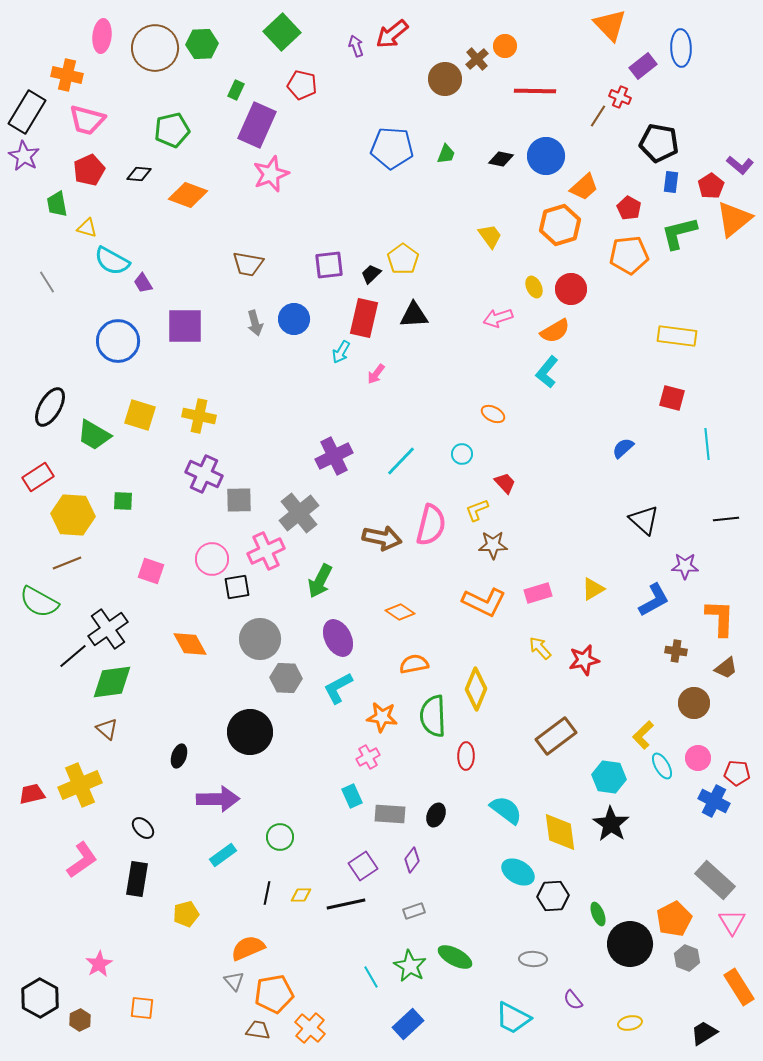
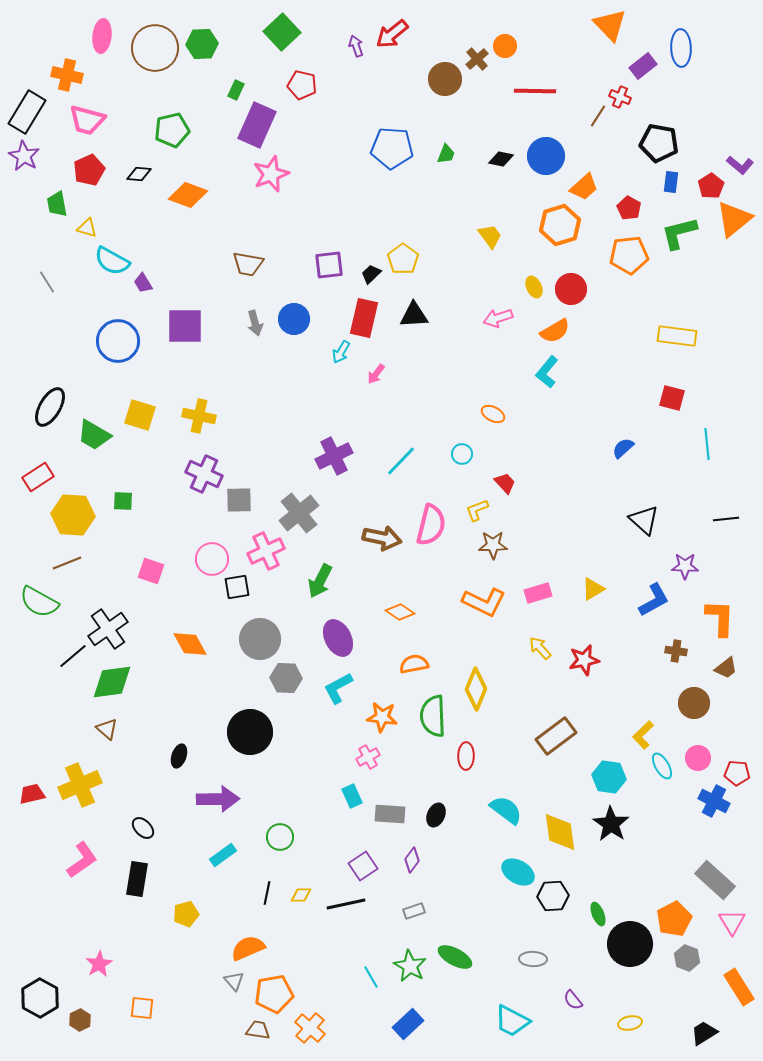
cyan trapezoid at (513, 1018): moved 1 px left, 3 px down
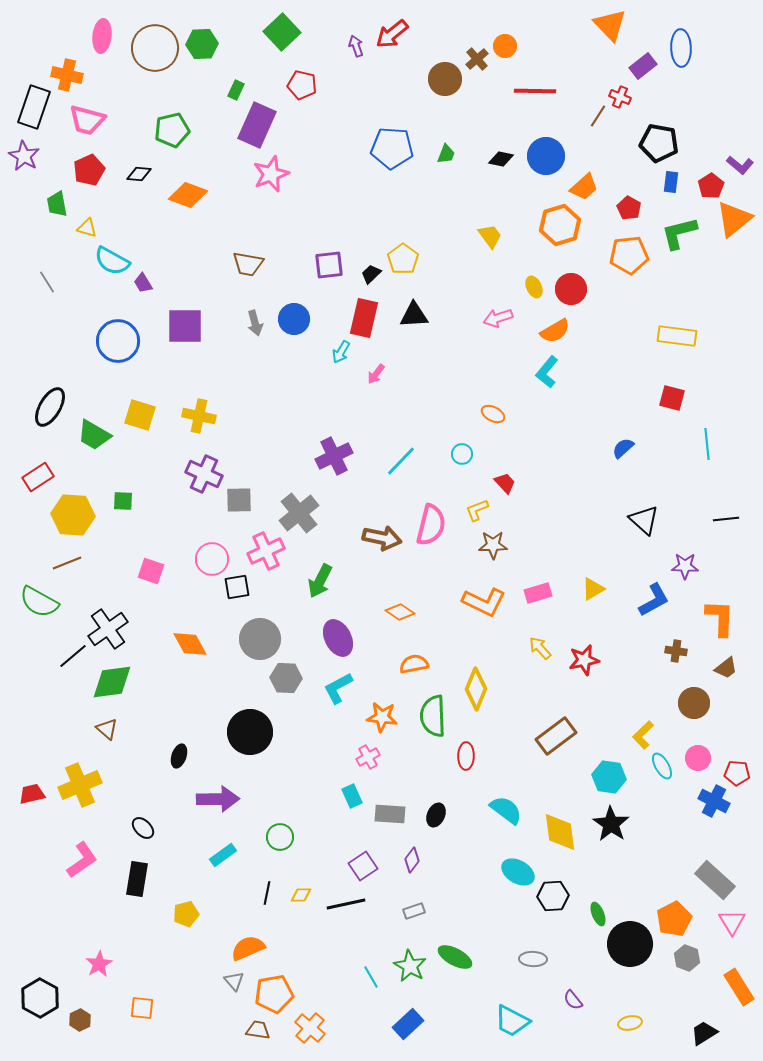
black rectangle at (27, 112): moved 7 px right, 5 px up; rotated 12 degrees counterclockwise
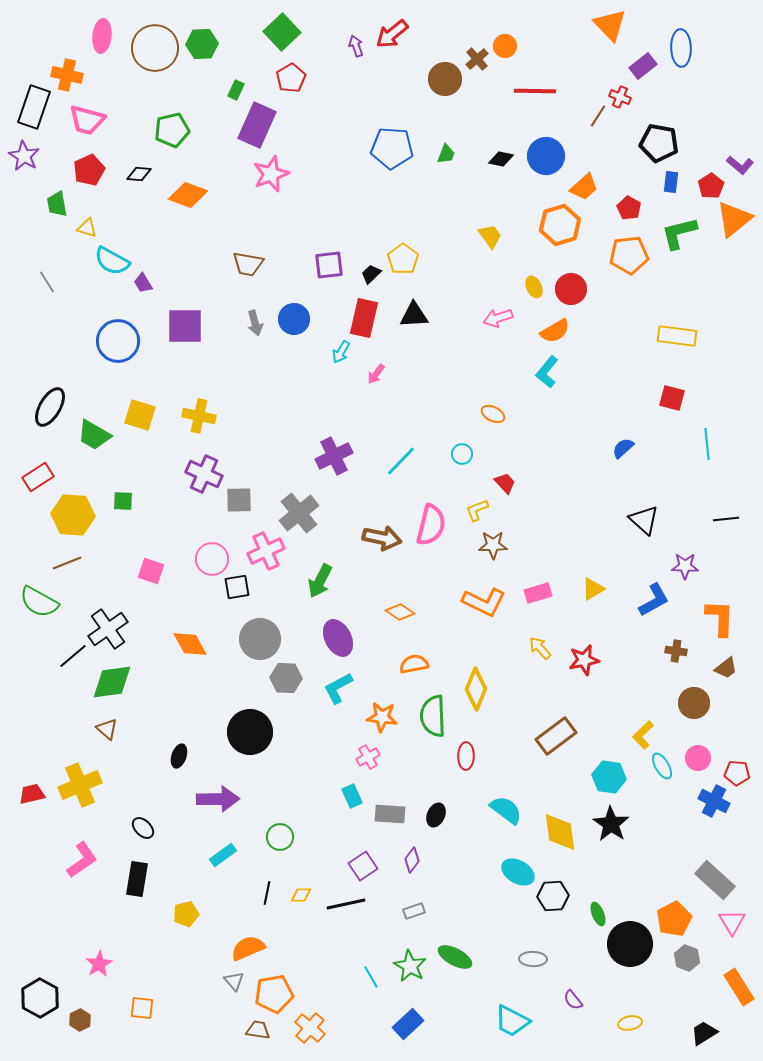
red pentagon at (302, 85): moved 11 px left, 7 px up; rotated 28 degrees clockwise
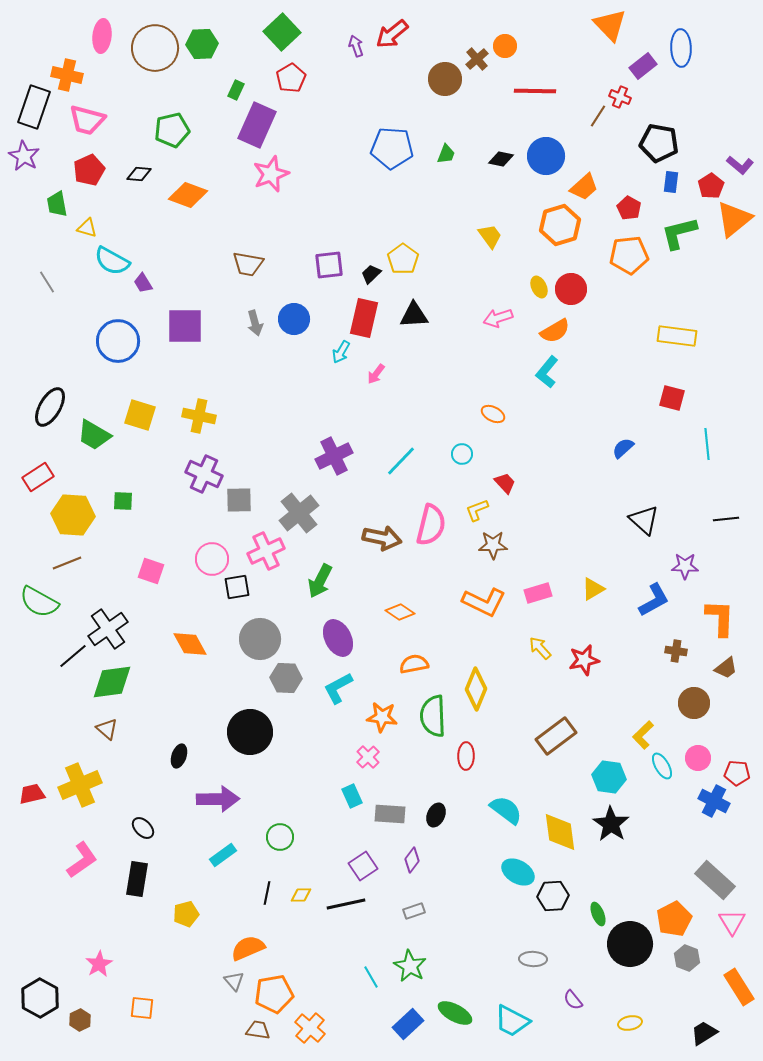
yellow ellipse at (534, 287): moved 5 px right
pink cross at (368, 757): rotated 15 degrees counterclockwise
green ellipse at (455, 957): moved 56 px down
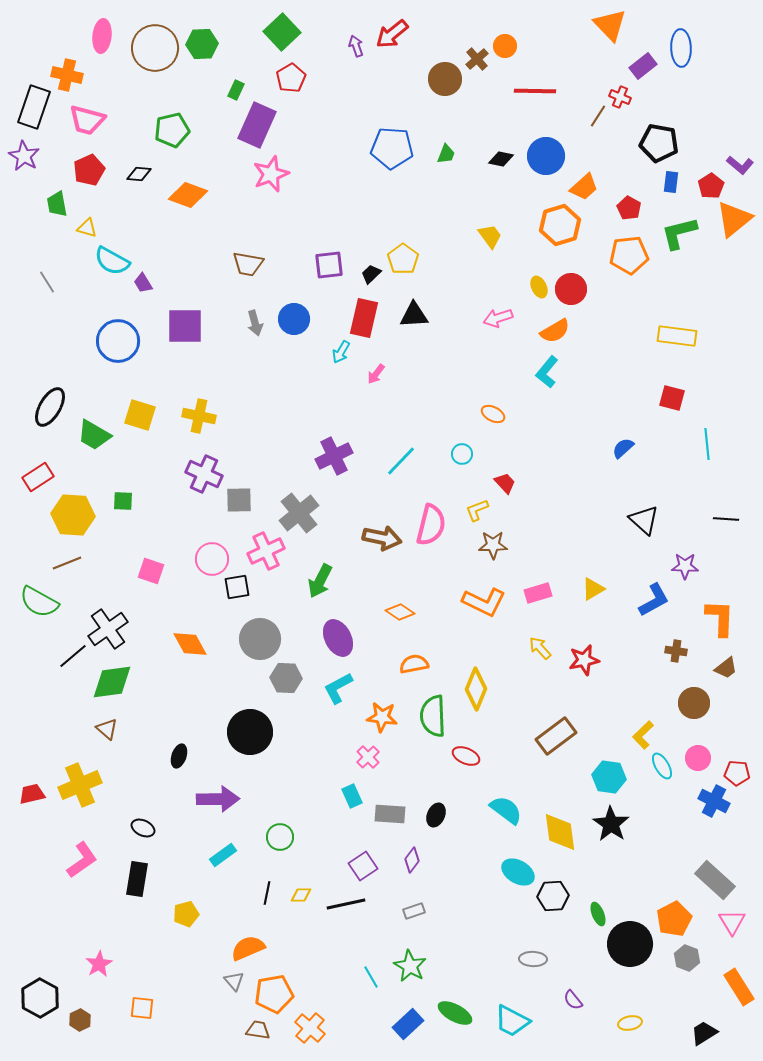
black line at (726, 519): rotated 10 degrees clockwise
red ellipse at (466, 756): rotated 68 degrees counterclockwise
black ellipse at (143, 828): rotated 20 degrees counterclockwise
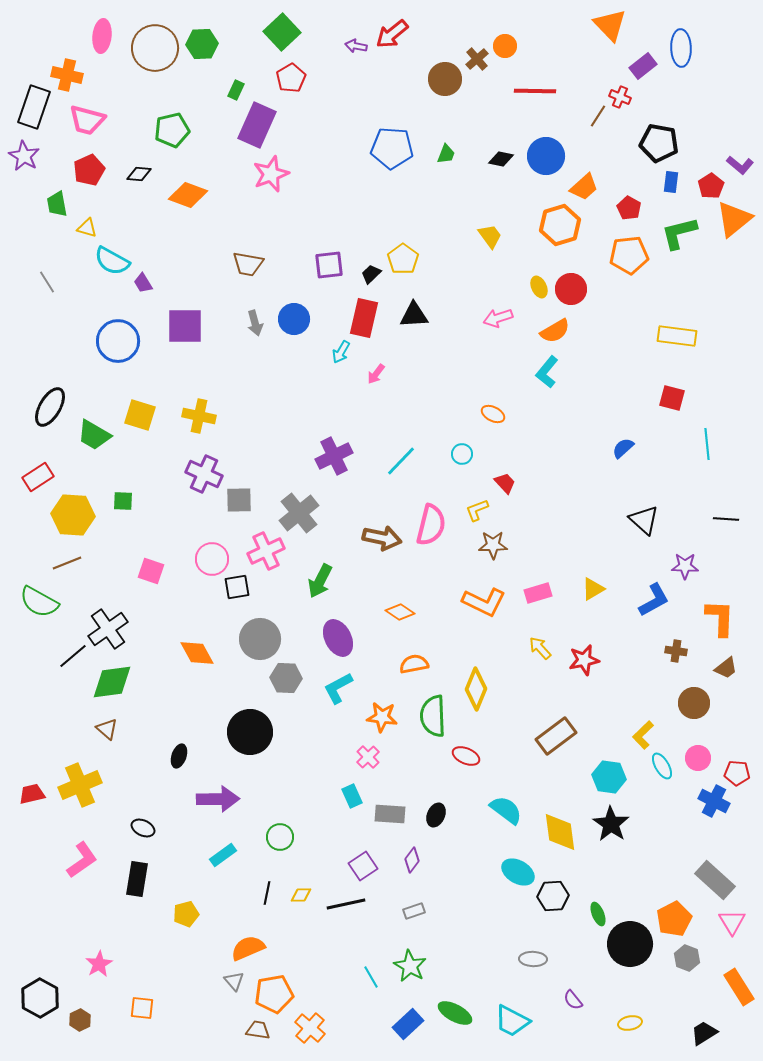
purple arrow at (356, 46): rotated 60 degrees counterclockwise
orange diamond at (190, 644): moved 7 px right, 9 px down
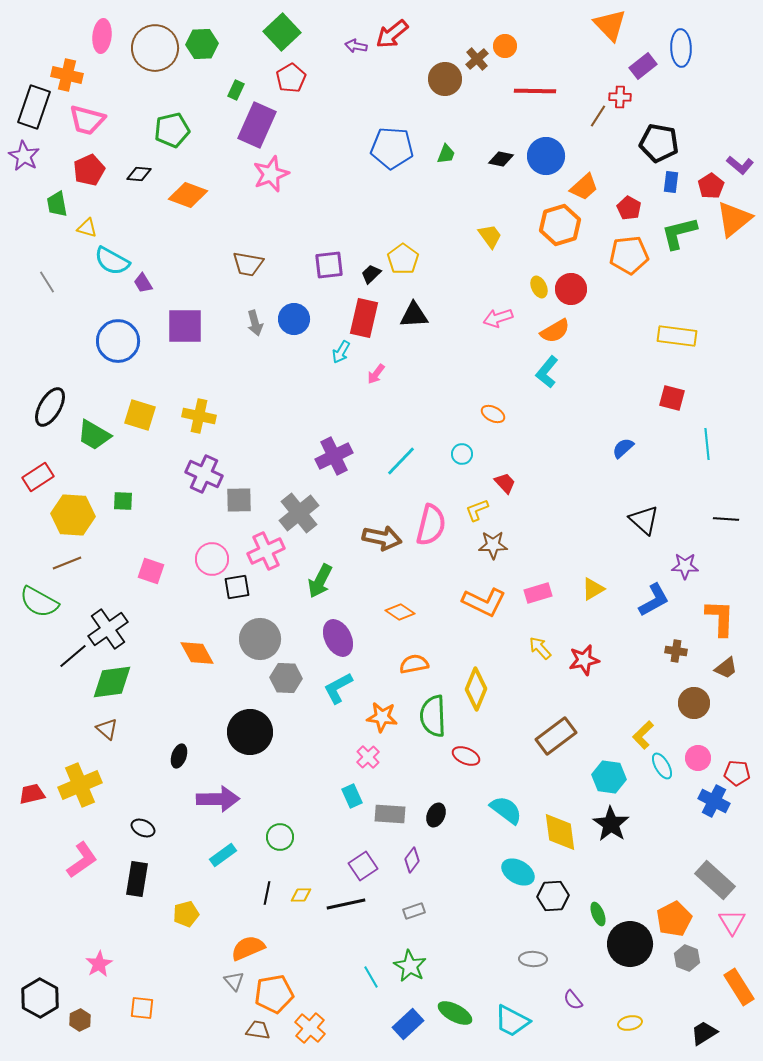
red cross at (620, 97): rotated 20 degrees counterclockwise
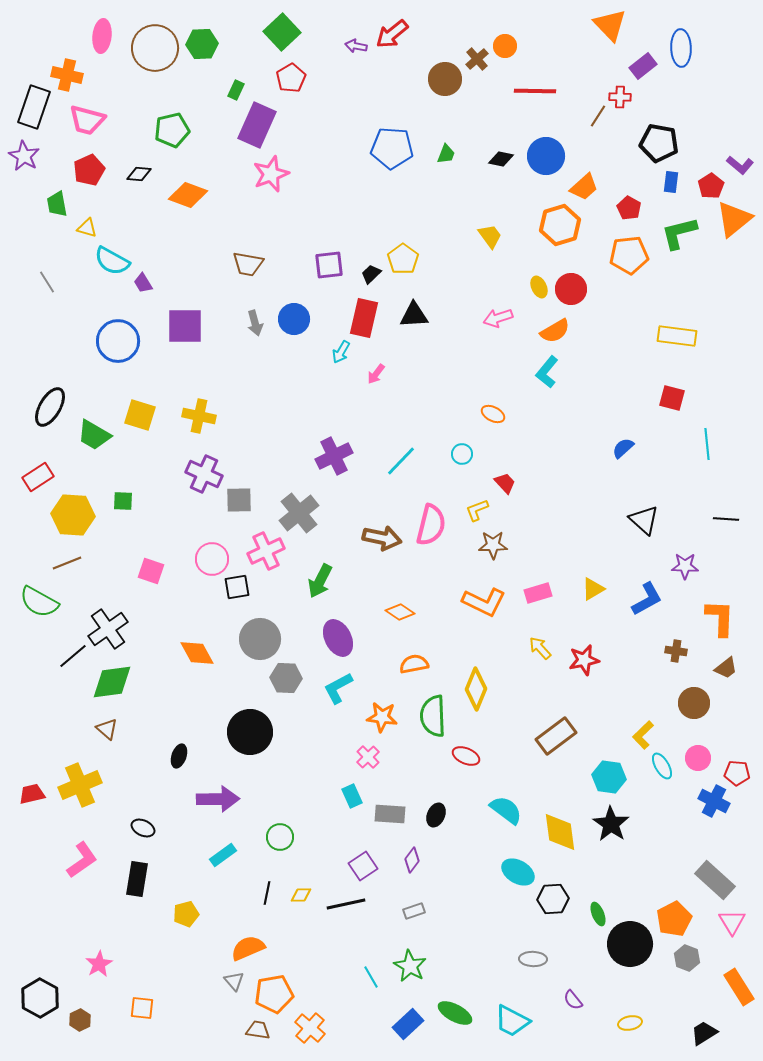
blue L-shape at (654, 600): moved 7 px left, 1 px up
black hexagon at (553, 896): moved 3 px down
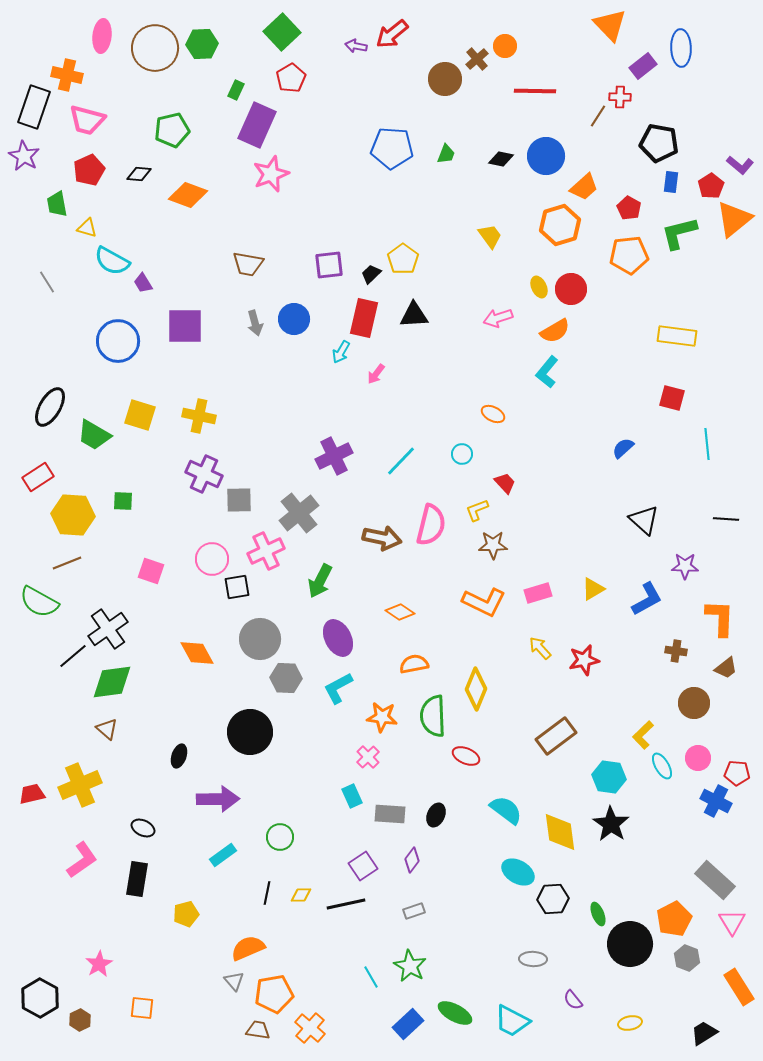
blue cross at (714, 801): moved 2 px right
